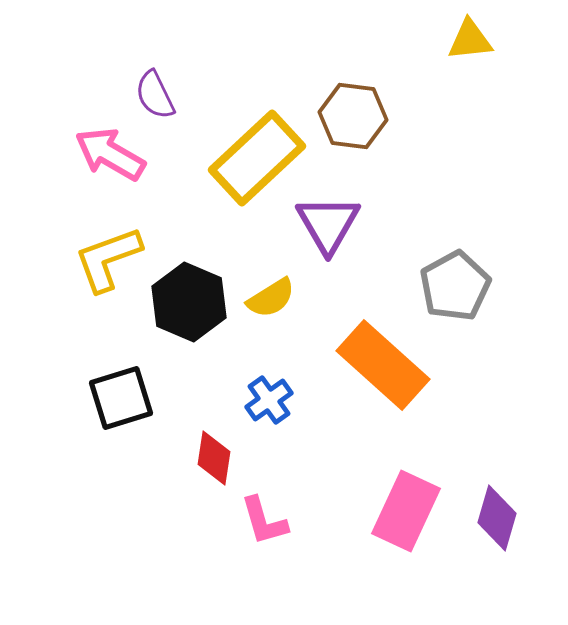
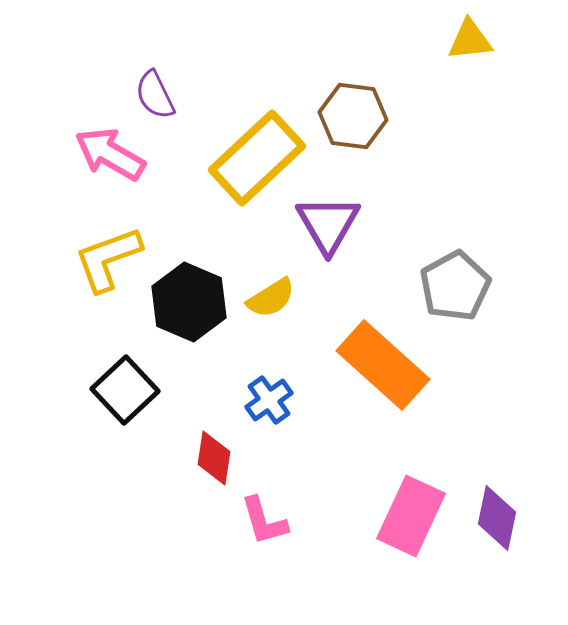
black square: moved 4 px right, 8 px up; rotated 26 degrees counterclockwise
pink rectangle: moved 5 px right, 5 px down
purple diamond: rotated 4 degrees counterclockwise
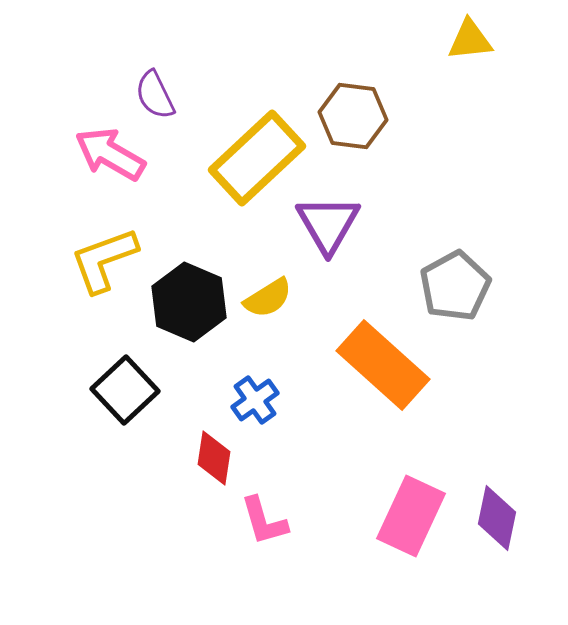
yellow L-shape: moved 4 px left, 1 px down
yellow semicircle: moved 3 px left
blue cross: moved 14 px left
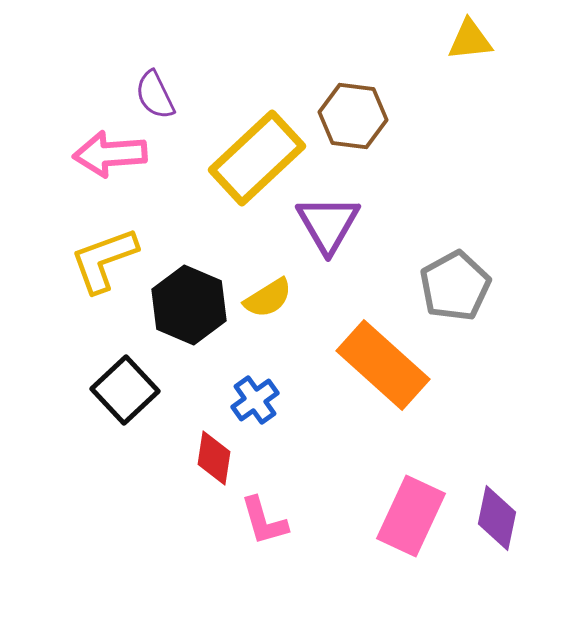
pink arrow: rotated 34 degrees counterclockwise
black hexagon: moved 3 px down
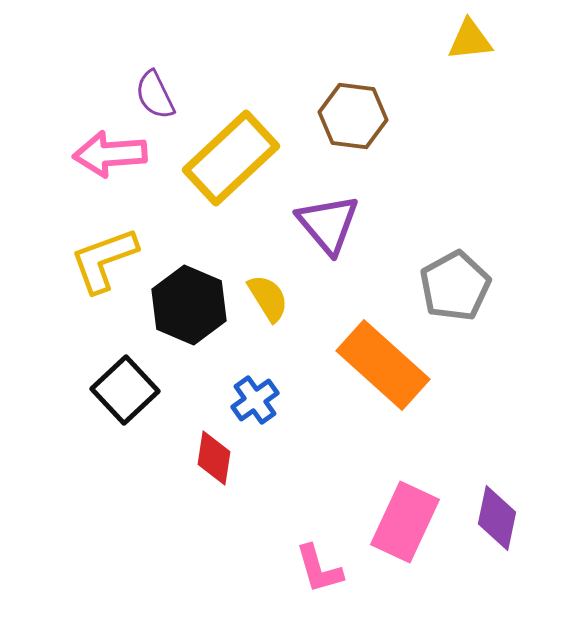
yellow rectangle: moved 26 px left
purple triangle: rotated 10 degrees counterclockwise
yellow semicircle: rotated 90 degrees counterclockwise
pink rectangle: moved 6 px left, 6 px down
pink L-shape: moved 55 px right, 48 px down
